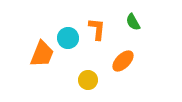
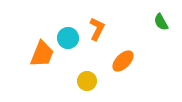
green semicircle: moved 28 px right
orange L-shape: rotated 20 degrees clockwise
yellow circle: moved 1 px left, 1 px down
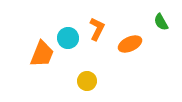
orange ellipse: moved 7 px right, 17 px up; rotated 20 degrees clockwise
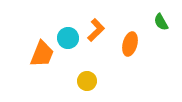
orange L-shape: moved 1 px left, 1 px down; rotated 20 degrees clockwise
orange ellipse: rotated 50 degrees counterclockwise
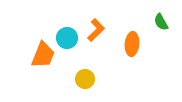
cyan circle: moved 1 px left
orange ellipse: moved 2 px right; rotated 10 degrees counterclockwise
orange trapezoid: moved 1 px right, 1 px down
yellow circle: moved 2 px left, 2 px up
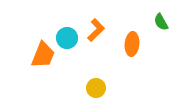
yellow circle: moved 11 px right, 9 px down
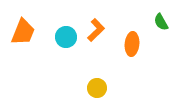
cyan circle: moved 1 px left, 1 px up
orange trapezoid: moved 20 px left, 23 px up
yellow circle: moved 1 px right
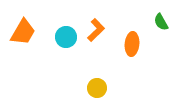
orange trapezoid: rotated 8 degrees clockwise
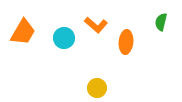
green semicircle: rotated 42 degrees clockwise
orange L-shape: moved 5 px up; rotated 85 degrees clockwise
cyan circle: moved 2 px left, 1 px down
orange ellipse: moved 6 px left, 2 px up
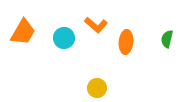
green semicircle: moved 6 px right, 17 px down
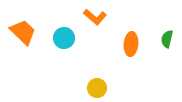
orange L-shape: moved 1 px left, 8 px up
orange trapezoid: rotated 76 degrees counterclockwise
orange ellipse: moved 5 px right, 2 px down
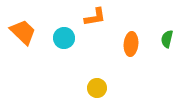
orange L-shape: rotated 50 degrees counterclockwise
